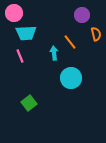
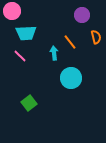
pink circle: moved 2 px left, 2 px up
orange semicircle: moved 3 px down
pink line: rotated 24 degrees counterclockwise
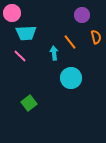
pink circle: moved 2 px down
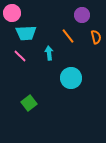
orange line: moved 2 px left, 6 px up
cyan arrow: moved 5 px left
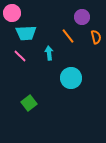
purple circle: moved 2 px down
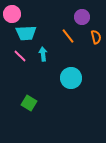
pink circle: moved 1 px down
cyan arrow: moved 6 px left, 1 px down
green square: rotated 21 degrees counterclockwise
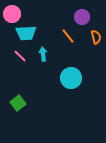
green square: moved 11 px left; rotated 21 degrees clockwise
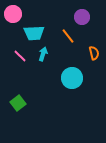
pink circle: moved 1 px right
cyan trapezoid: moved 8 px right
orange semicircle: moved 2 px left, 16 px down
cyan arrow: rotated 24 degrees clockwise
cyan circle: moved 1 px right
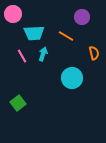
orange line: moved 2 px left; rotated 21 degrees counterclockwise
pink line: moved 2 px right; rotated 16 degrees clockwise
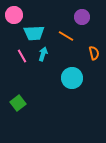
pink circle: moved 1 px right, 1 px down
